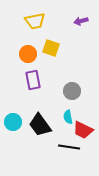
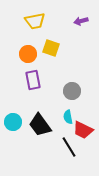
black line: rotated 50 degrees clockwise
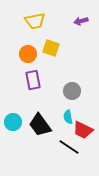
black line: rotated 25 degrees counterclockwise
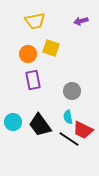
black line: moved 8 px up
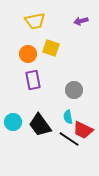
gray circle: moved 2 px right, 1 px up
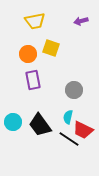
cyan semicircle: rotated 24 degrees clockwise
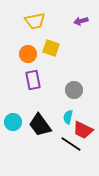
black line: moved 2 px right, 5 px down
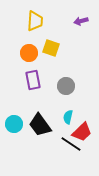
yellow trapezoid: rotated 75 degrees counterclockwise
orange circle: moved 1 px right, 1 px up
gray circle: moved 8 px left, 4 px up
cyan circle: moved 1 px right, 2 px down
red trapezoid: moved 1 px left, 2 px down; rotated 70 degrees counterclockwise
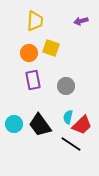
red trapezoid: moved 7 px up
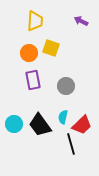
purple arrow: rotated 40 degrees clockwise
cyan semicircle: moved 5 px left
black line: rotated 40 degrees clockwise
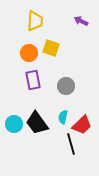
black trapezoid: moved 3 px left, 2 px up
